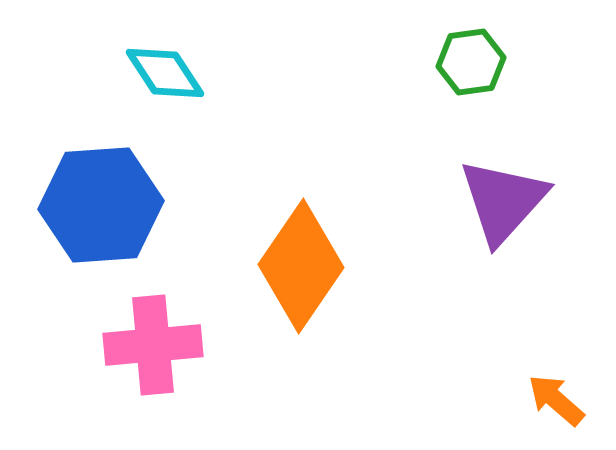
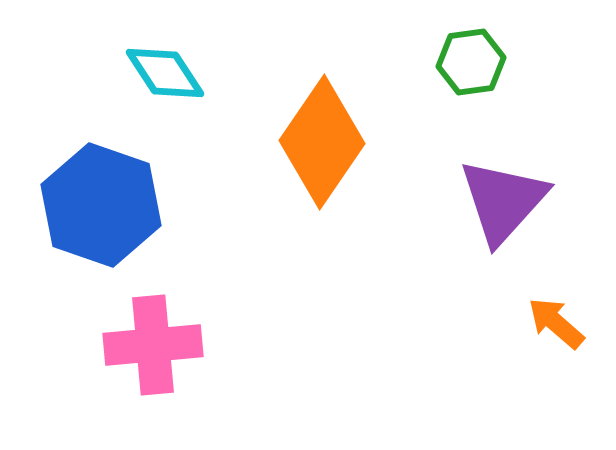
blue hexagon: rotated 23 degrees clockwise
orange diamond: moved 21 px right, 124 px up
orange arrow: moved 77 px up
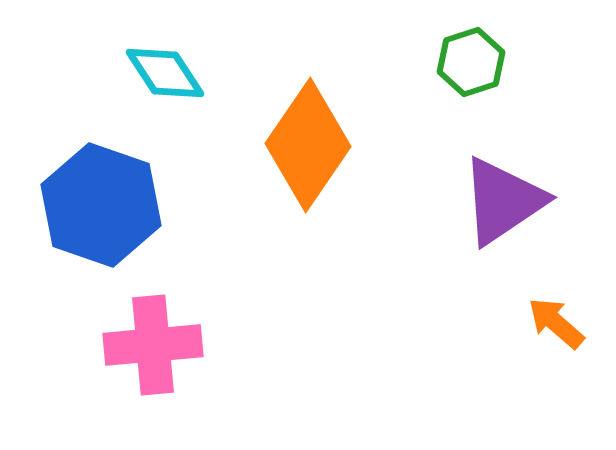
green hexagon: rotated 10 degrees counterclockwise
orange diamond: moved 14 px left, 3 px down
purple triangle: rotated 14 degrees clockwise
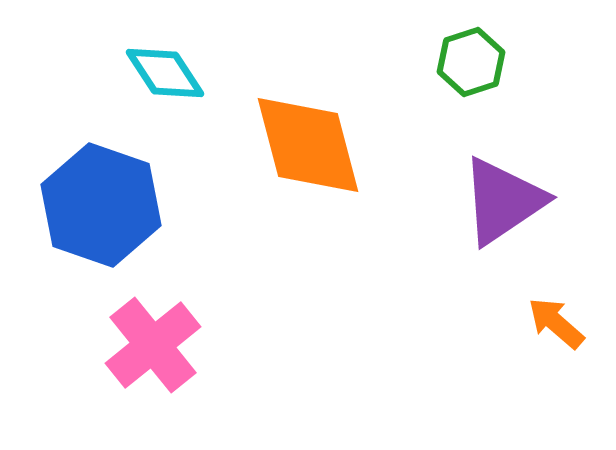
orange diamond: rotated 49 degrees counterclockwise
pink cross: rotated 34 degrees counterclockwise
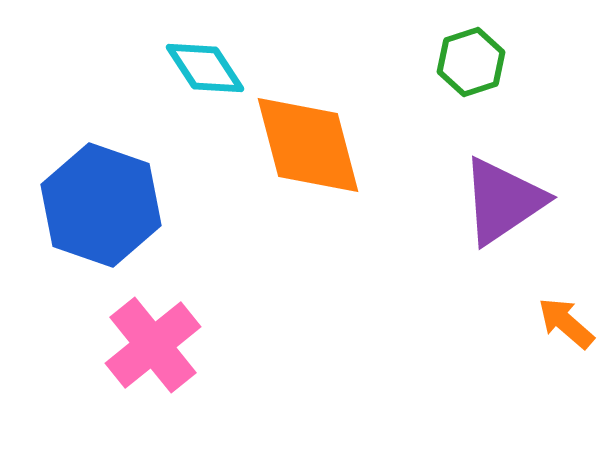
cyan diamond: moved 40 px right, 5 px up
orange arrow: moved 10 px right
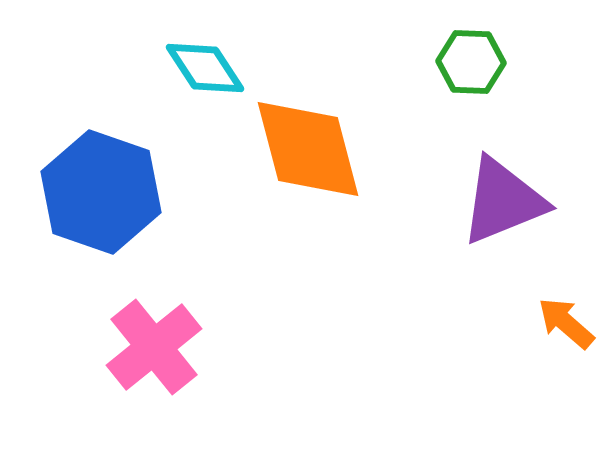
green hexagon: rotated 20 degrees clockwise
orange diamond: moved 4 px down
purple triangle: rotated 12 degrees clockwise
blue hexagon: moved 13 px up
pink cross: moved 1 px right, 2 px down
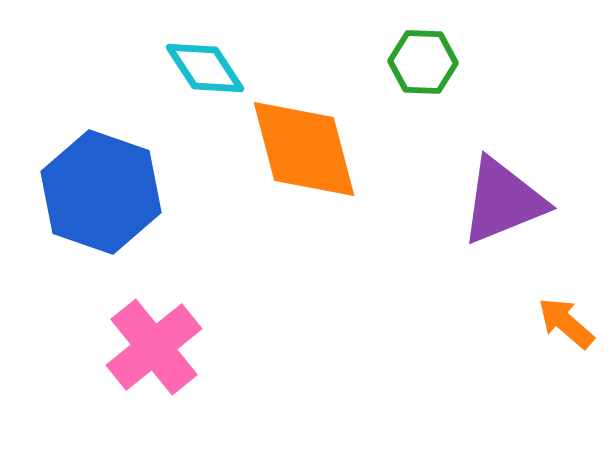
green hexagon: moved 48 px left
orange diamond: moved 4 px left
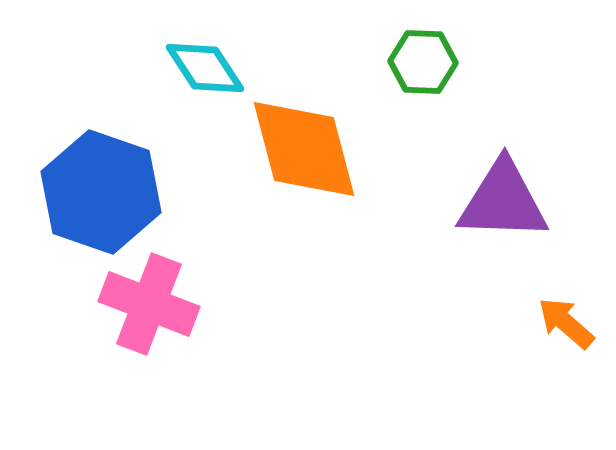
purple triangle: rotated 24 degrees clockwise
pink cross: moved 5 px left, 43 px up; rotated 30 degrees counterclockwise
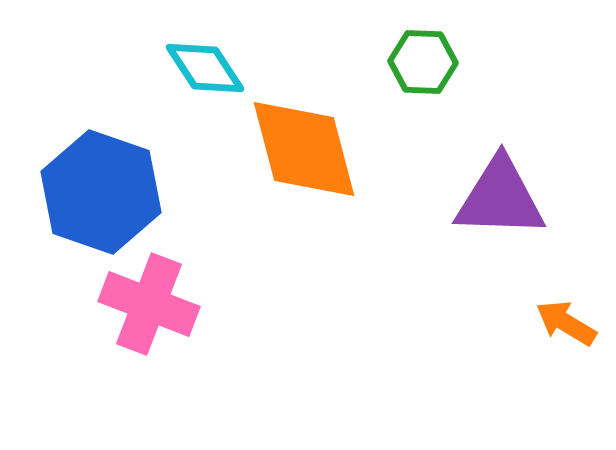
purple triangle: moved 3 px left, 3 px up
orange arrow: rotated 10 degrees counterclockwise
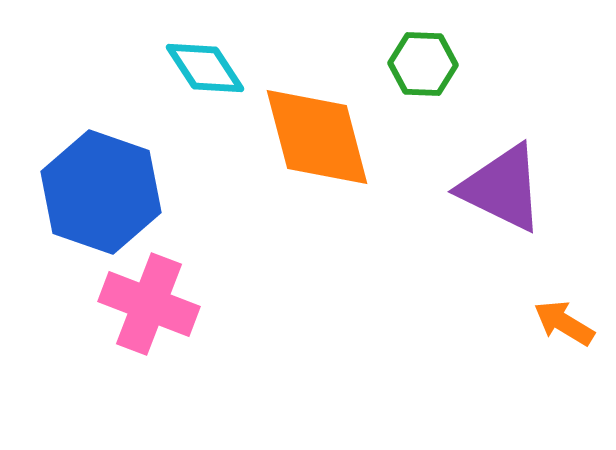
green hexagon: moved 2 px down
orange diamond: moved 13 px right, 12 px up
purple triangle: moved 2 px right, 10 px up; rotated 24 degrees clockwise
orange arrow: moved 2 px left
